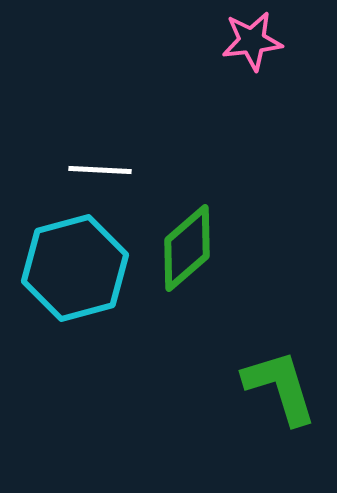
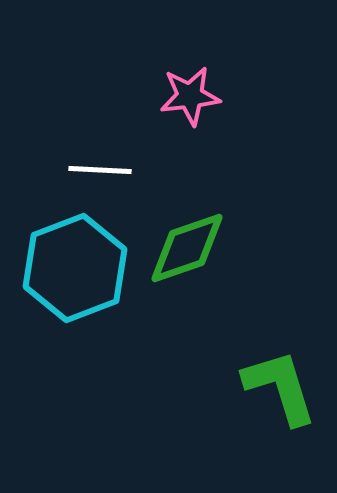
pink star: moved 62 px left, 55 px down
green diamond: rotated 22 degrees clockwise
cyan hexagon: rotated 6 degrees counterclockwise
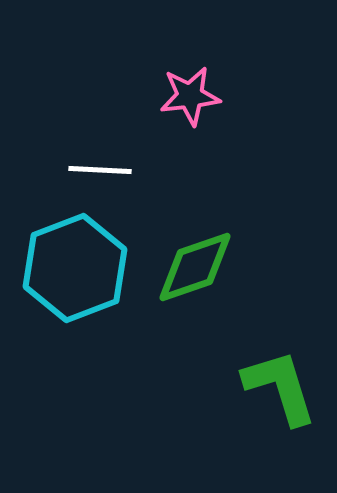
green diamond: moved 8 px right, 19 px down
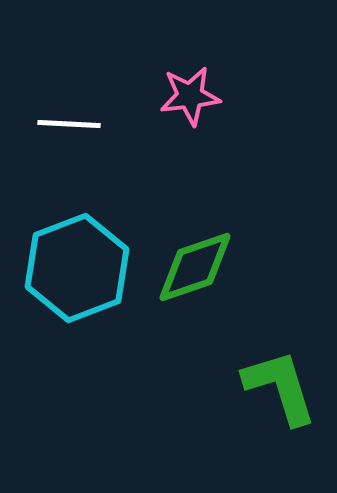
white line: moved 31 px left, 46 px up
cyan hexagon: moved 2 px right
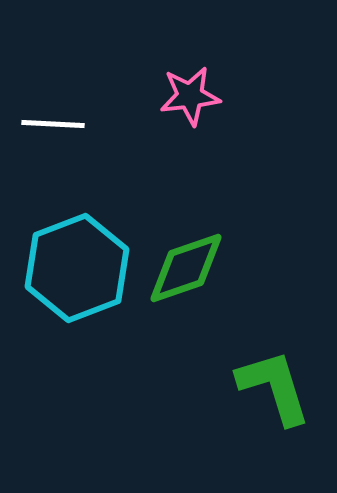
white line: moved 16 px left
green diamond: moved 9 px left, 1 px down
green L-shape: moved 6 px left
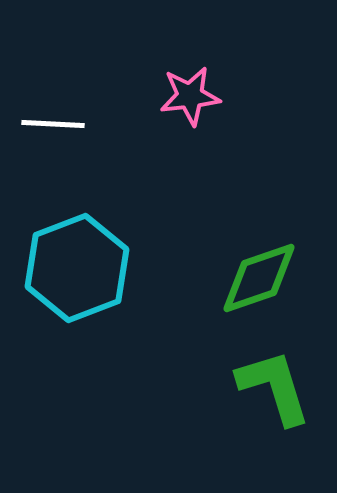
green diamond: moved 73 px right, 10 px down
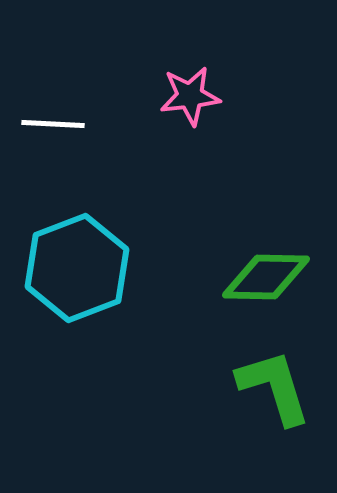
green diamond: moved 7 px right, 1 px up; rotated 20 degrees clockwise
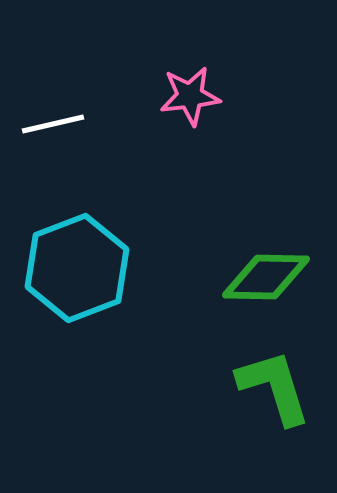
white line: rotated 16 degrees counterclockwise
